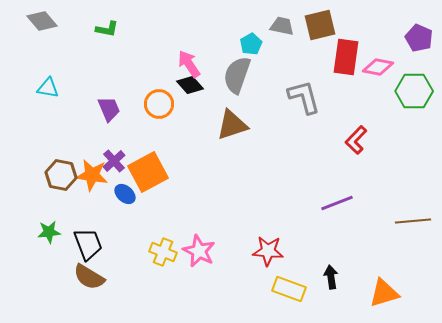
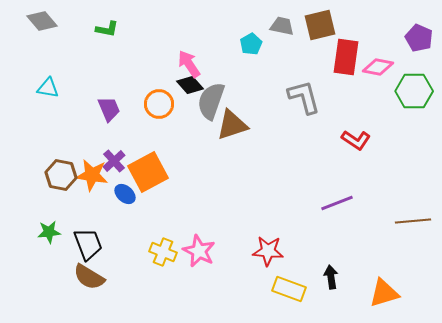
gray semicircle: moved 26 px left, 26 px down
red L-shape: rotated 100 degrees counterclockwise
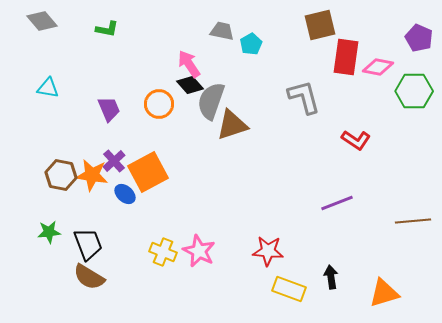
gray trapezoid: moved 60 px left, 5 px down
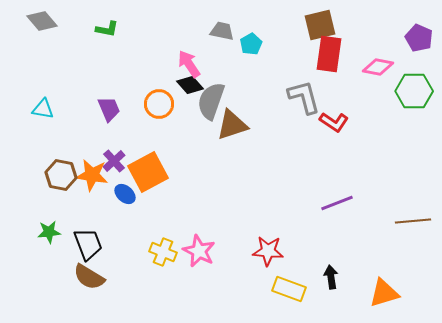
red rectangle: moved 17 px left, 3 px up
cyan triangle: moved 5 px left, 21 px down
red L-shape: moved 22 px left, 18 px up
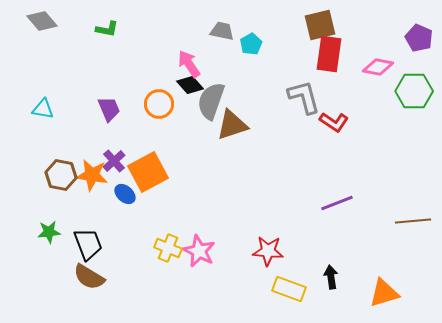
yellow cross: moved 5 px right, 4 px up
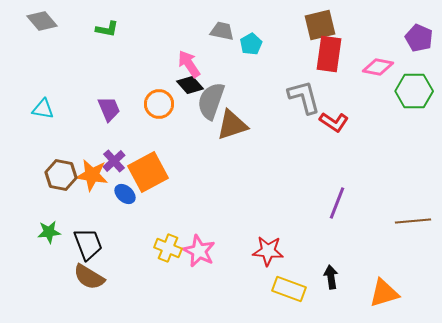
purple line: rotated 48 degrees counterclockwise
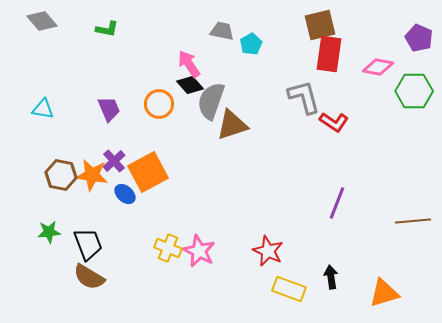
red star: rotated 20 degrees clockwise
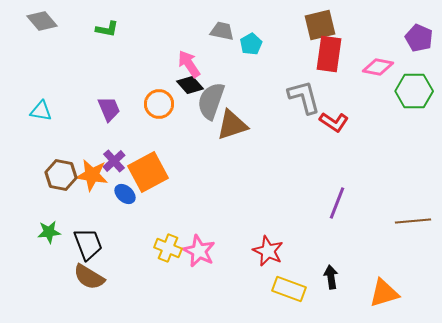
cyan triangle: moved 2 px left, 2 px down
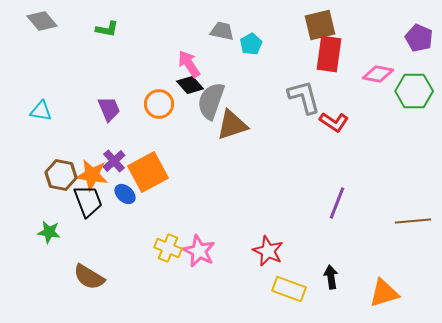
pink diamond: moved 7 px down
green star: rotated 15 degrees clockwise
black trapezoid: moved 43 px up
